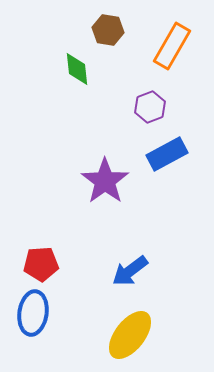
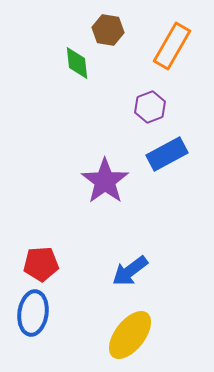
green diamond: moved 6 px up
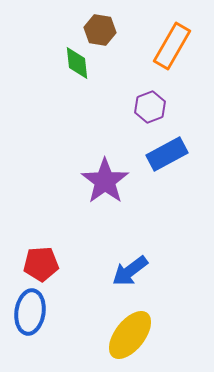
brown hexagon: moved 8 px left
blue ellipse: moved 3 px left, 1 px up
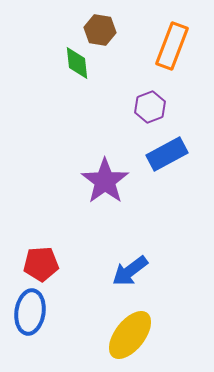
orange rectangle: rotated 9 degrees counterclockwise
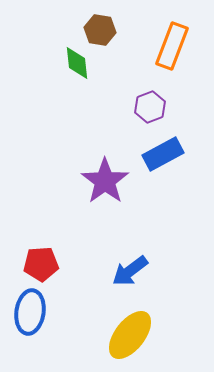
blue rectangle: moved 4 px left
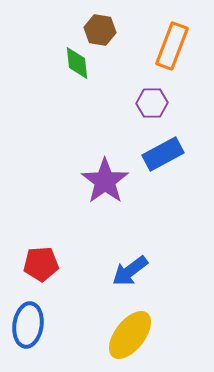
purple hexagon: moved 2 px right, 4 px up; rotated 20 degrees clockwise
blue ellipse: moved 2 px left, 13 px down
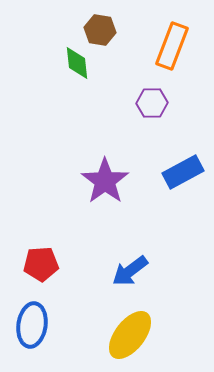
blue rectangle: moved 20 px right, 18 px down
blue ellipse: moved 4 px right
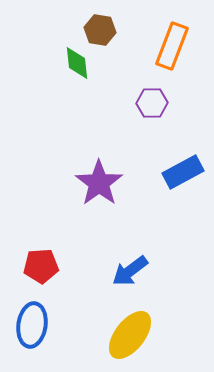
purple star: moved 6 px left, 2 px down
red pentagon: moved 2 px down
